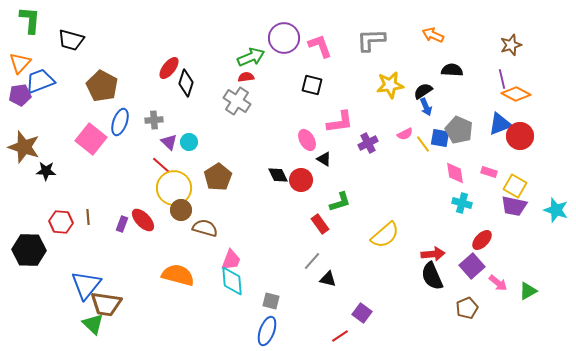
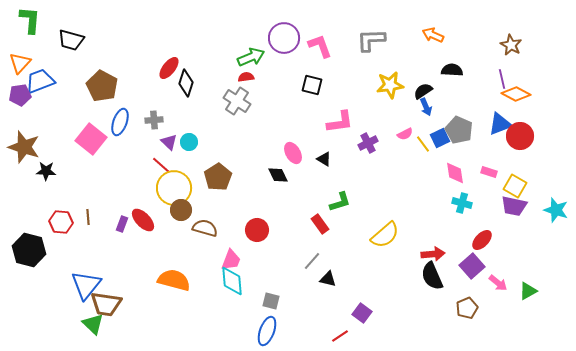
brown star at (511, 45): rotated 25 degrees counterclockwise
blue square at (440, 138): rotated 36 degrees counterclockwise
pink ellipse at (307, 140): moved 14 px left, 13 px down
red circle at (301, 180): moved 44 px left, 50 px down
black hexagon at (29, 250): rotated 12 degrees clockwise
orange semicircle at (178, 275): moved 4 px left, 5 px down
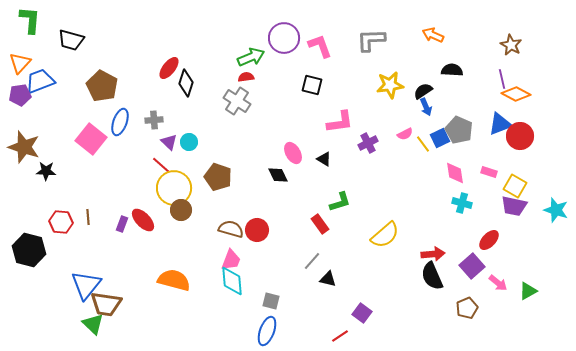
brown pentagon at (218, 177): rotated 20 degrees counterclockwise
brown semicircle at (205, 228): moved 26 px right, 1 px down
red ellipse at (482, 240): moved 7 px right
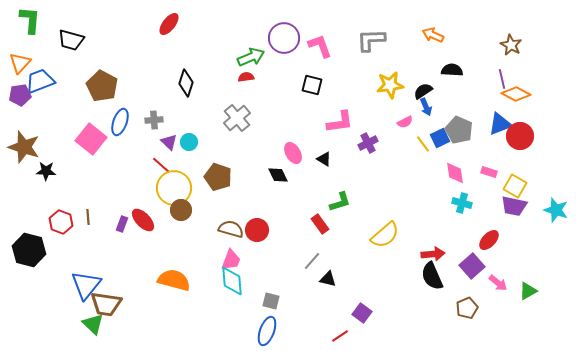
red ellipse at (169, 68): moved 44 px up
gray cross at (237, 101): moved 17 px down; rotated 16 degrees clockwise
pink semicircle at (405, 134): moved 12 px up
red hexagon at (61, 222): rotated 15 degrees clockwise
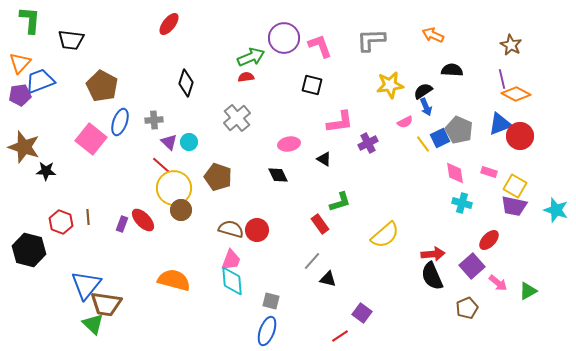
black trapezoid at (71, 40): rotated 8 degrees counterclockwise
pink ellipse at (293, 153): moved 4 px left, 9 px up; rotated 70 degrees counterclockwise
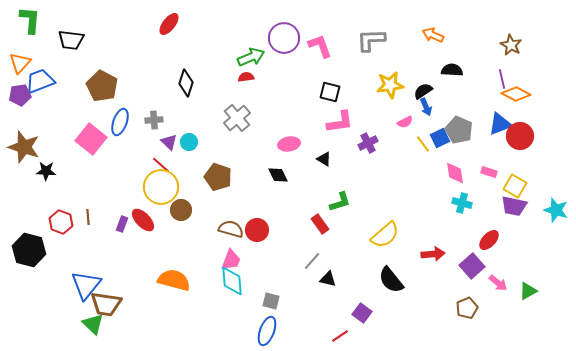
black square at (312, 85): moved 18 px right, 7 px down
yellow circle at (174, 188): moved 13 px left, 1 px up
black semicircle at (432, 276): moved 41 px left, 4 px down; rotated 16 degrees counterclockwise
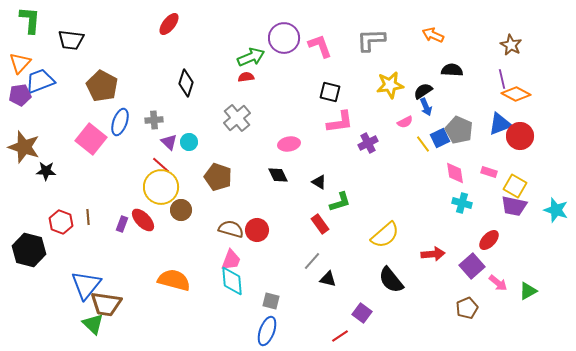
black triangle at (324, 159): moved 5 px left, 23 px down
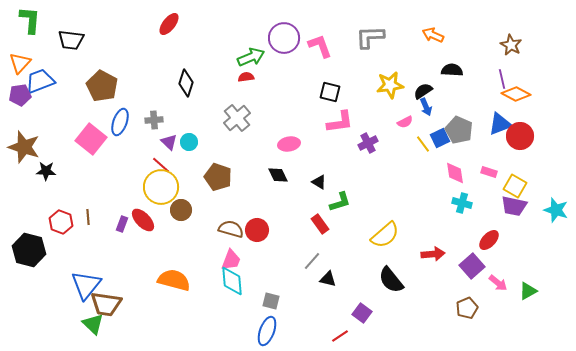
gray L-shape at (371, 40): moved 1 px left, 3 px up
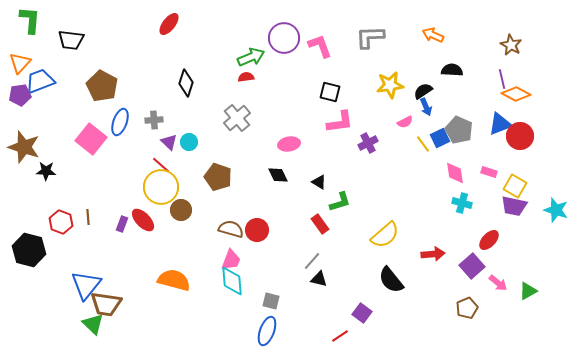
black triangle at (328, 279): moved 9 px left
